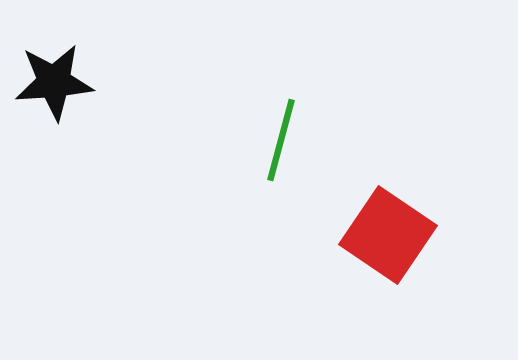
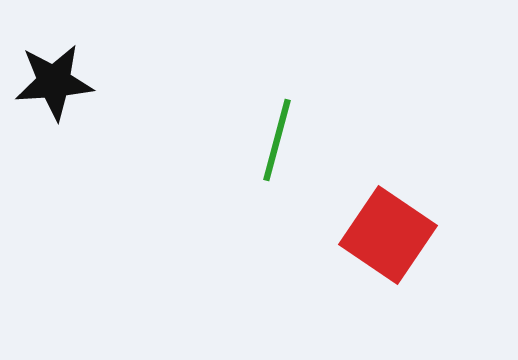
green line: moved 4 px left
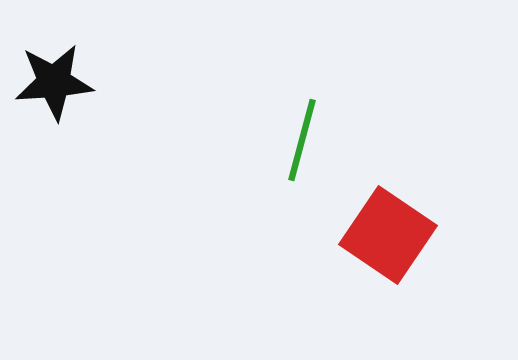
green line: moved 25 px right
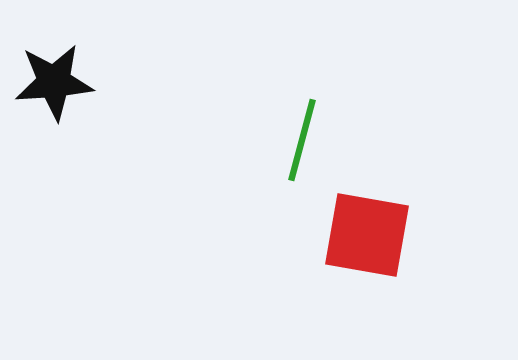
red square: moved 21 px left; rotated 24 degrees counterclockwise
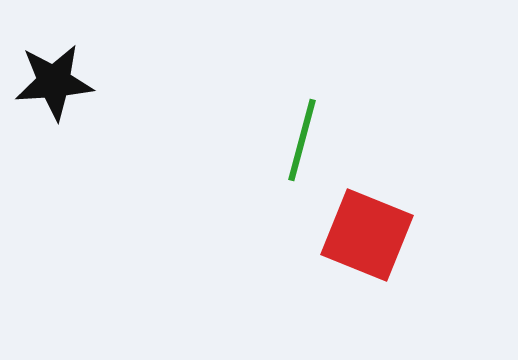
red square: rotated 12 degrees clockwise
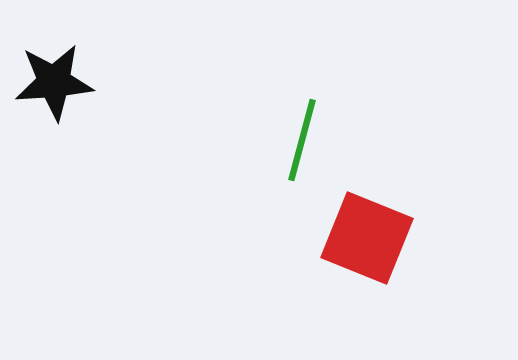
red square: moved 3 px down
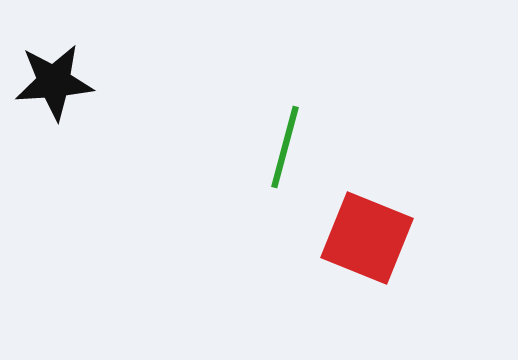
green line: moved 17 px left, 7 px down
